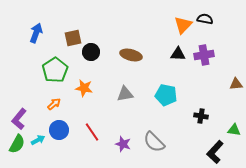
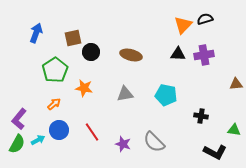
black semicircle: rotated 28 degrees counterclockwise
black L-shape: rotated 105 degrees counterclockwise
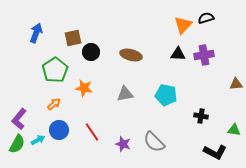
black semicircle: moved 1 px right, 1 px up
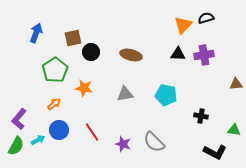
green semicircle: moved 1 px left, 2 px down
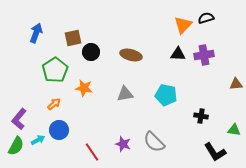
red line: moved 20 px down
black L-shape: rotated 30 degrees clockwise
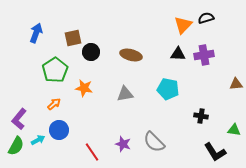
cyan pentagon: moved 2 px right, 6 px up
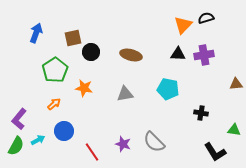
black cross: moved 3 px up
blue circle: moved 5 px right, 1 px down
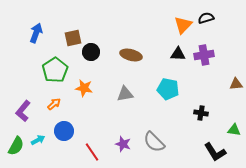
purple L-shape: moved 4 px right, 8 px up
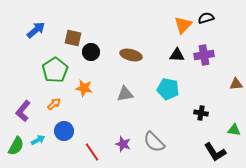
blue arrow: moved 3 px up; rotated 30 degrees clockwise
brown square: rotated 24 degrees clockwise
black triangle: moved 1 px left, 1 px down
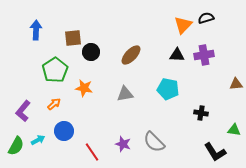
blue arrow: rotated 48 degrees counterclockwise
brown square: rotated 18 degrees counterclockwise
brown ellipse: rotated 60 degrees counterclockwise
